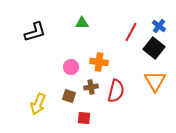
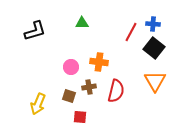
blue cross: moved 6 px left, 2 px up; rotated 32 degrees counterclockwise
black L-shape: moved 1 px up
brown cross: moved 2 px left
red square: moved 4 px left, 1 px up
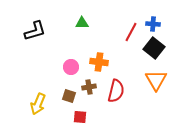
orange triangle: moved 1 px right, 1 px up
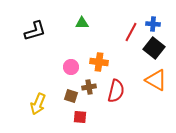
orange triangle: rotated 30 degrees counterclockwise
brown square: moved 2 px right
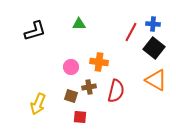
green triangle: moved 3 px left, 1 px down
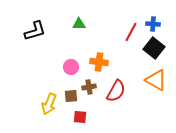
red semicircle: rotated 15 degrees clockwise
brown square: rotated 24 degrees counterclockwise
yellow arrow: moved 11 px right
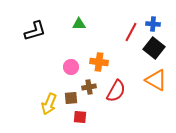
brown square: moved 2 px down
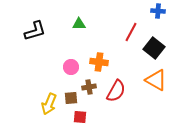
blue cross: moved 5 px right, 13 px up
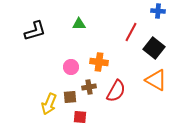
brown square: moved 1 px left, 1 px up
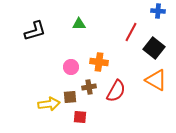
yellow arrow: rotated 120 degrees counterclockwise
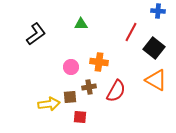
green triangle: moved 2 px right
black L-shape: moved 1 px right, 3 px down; rotated 20 degrees counterclockwise
